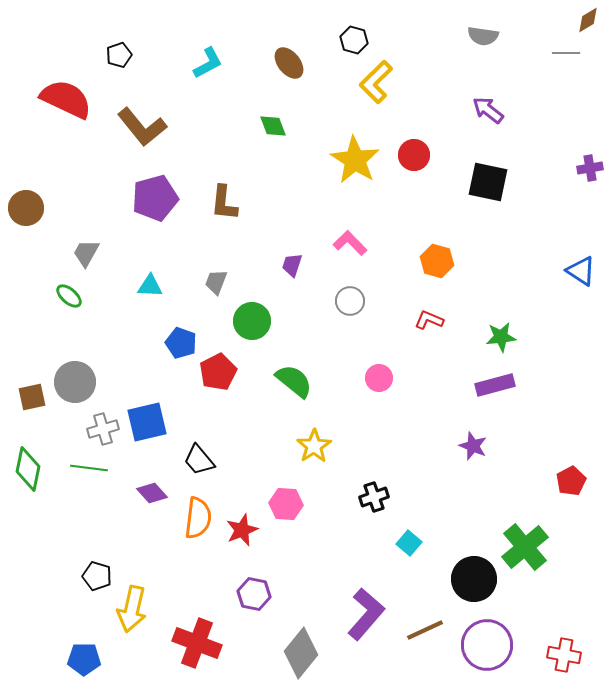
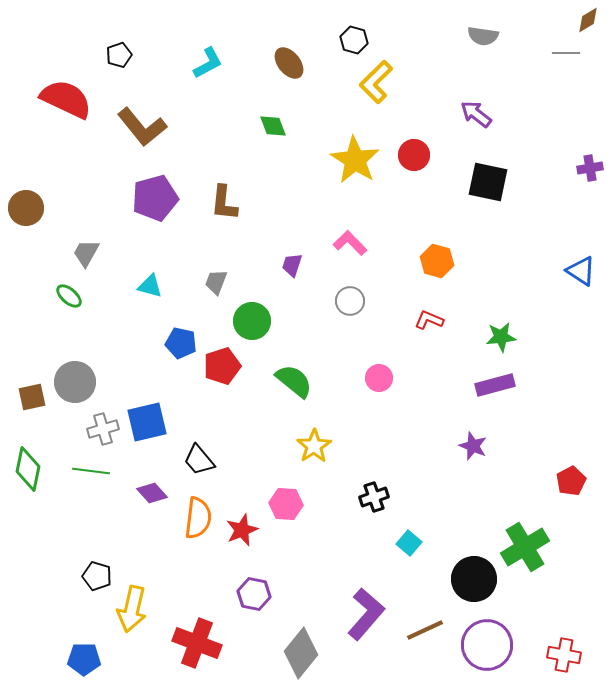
purple arrow at (488, 110): moved 12 px left, 4 px down
cyan triangle at (150, 286): rotated 12 degrees clockwise
blue pentagon at (181, 343): rotated 8 degrees counterclockwise
red pentagon at (218, 372): moved 4 px right, 6 px up; rotated 9 degrees clockwise
green line at (89, 468): moved 2 px right, 3 px down
green cross at (525, 547): rotated 9 degrees clockwise
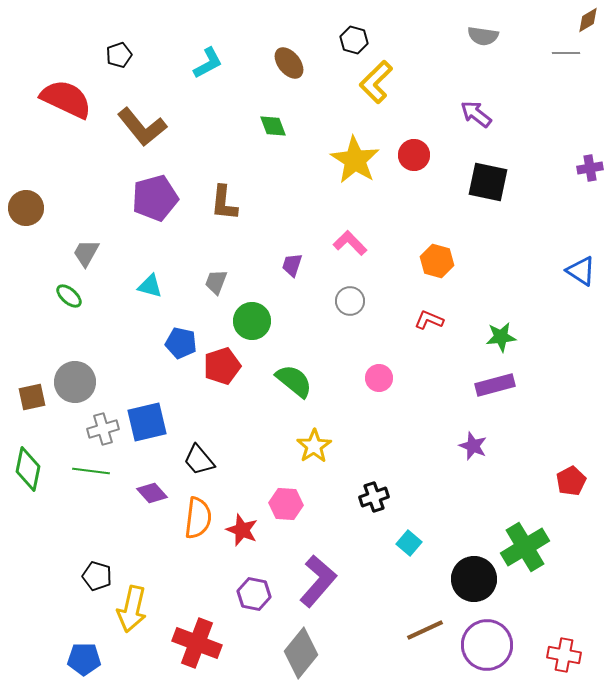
red star at (242, 530): rotated 28 degrees counterclockwise
purple L-shape at (366, 614): moved 48 px left, 33 px up
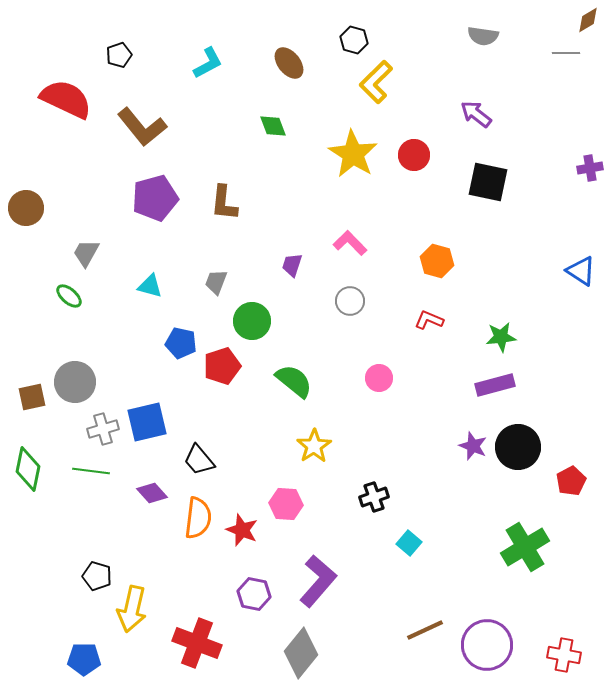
yellow star at (355, 160): moved 2 px left, 6 px up
black circle at (474, 579): moved 44 px right, 132 px up
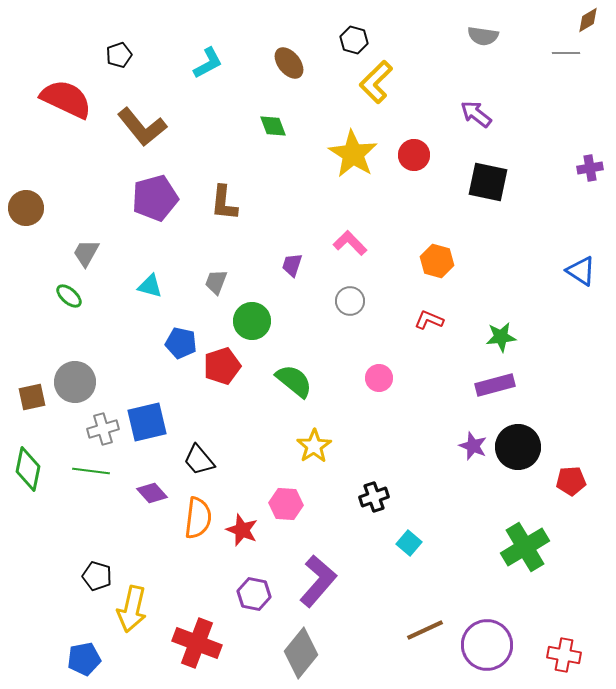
red pentagon at (571, 481): rotated 24 degrees clockwise
blue pentagon at (84, 659): rotated 12 degrees counterclockwise
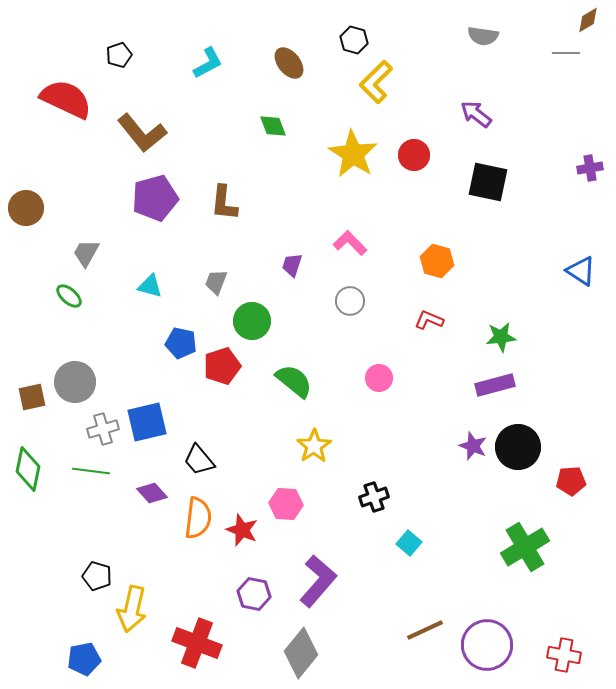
brown L-shape at (142, 127): moved 6 px down
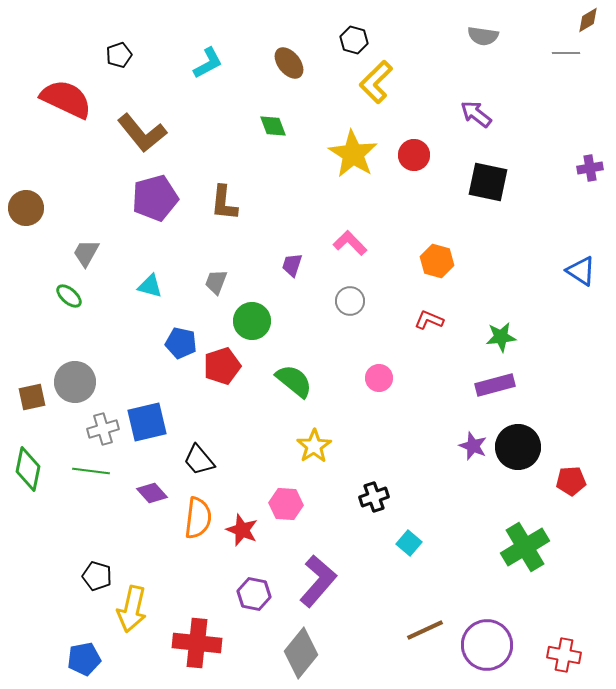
red cross at (197, 643): rotated 15 degrees counterclockwise
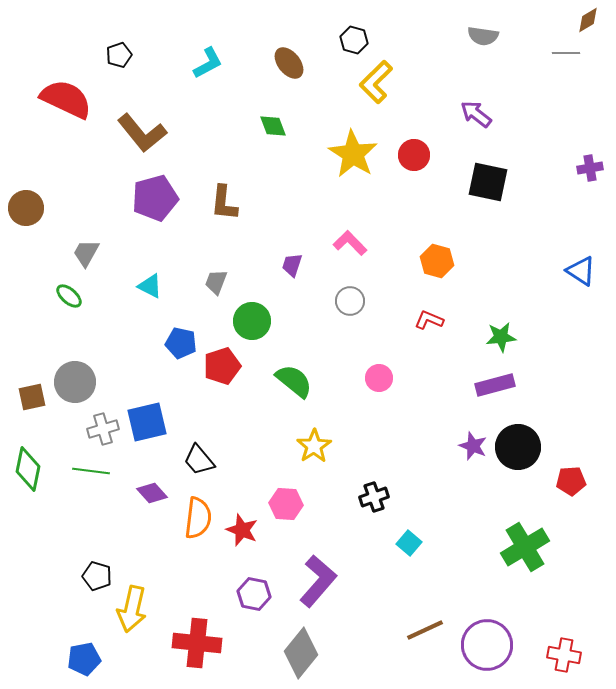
cyan triangle at (150, 286): rotated 12 degrees clockwise
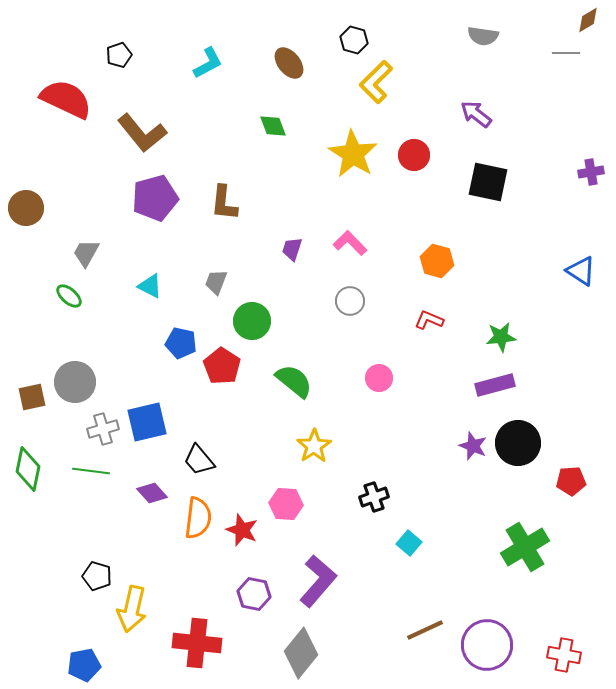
purple cross at (590, 168): moved 1 px right, 4 px down
purple trapezoid at (292, 265): moved 16 px up
red pentagon at (222, 366): rotated 21 degrees counterclockwise
black circle at (518, 447): moved 4 px up
blue pentagon at (84, 659): moved 6 px down
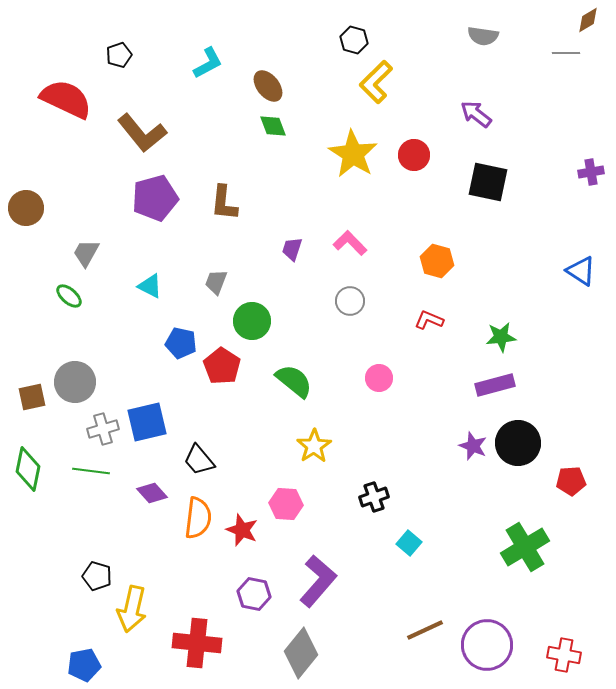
brown ellipse at (289, 63): moved 21 px left, 23 px down
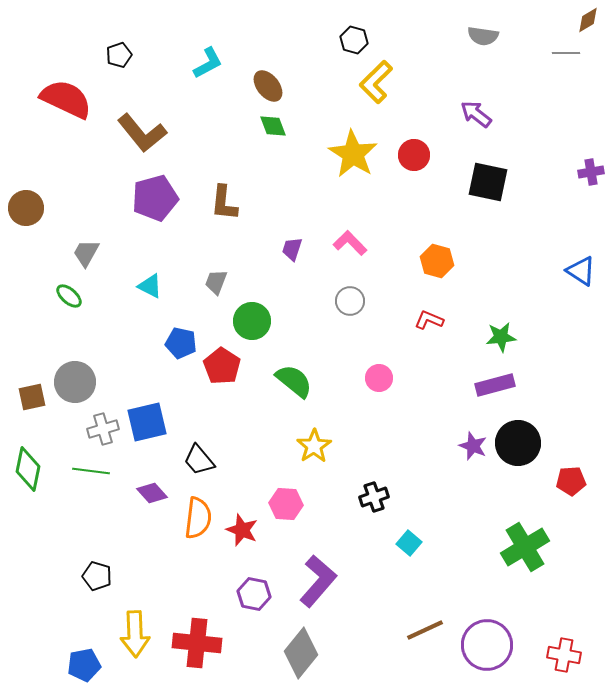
yellow arrow at (132, 609): moved 3 px right, 25 px down; rotated 15 degrees counterclockwise
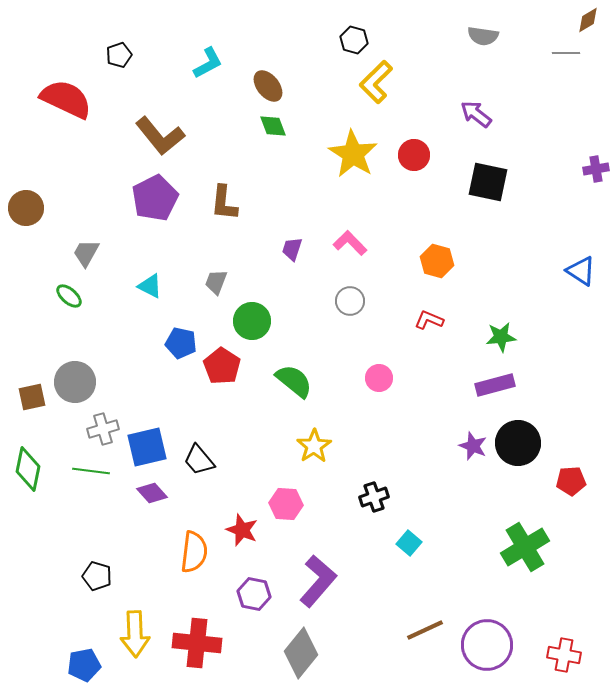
brown L-shape at (142, 133): moved 18 px right, 3 px down
purple cross at (591, 172): moved 5 px right, 3 px up
purple pentagon at (155, 198): rotated 12 degrees counterclockwise
blue square at (147, 422): moved 25 px down
orange semicircle at (198, 518): moved 4 px left, 34 px down
